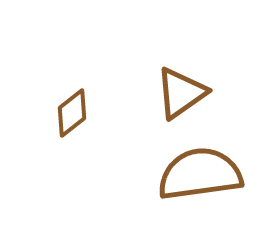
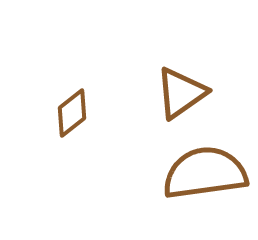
brown semicircle: moved 5 px right, 1 px up
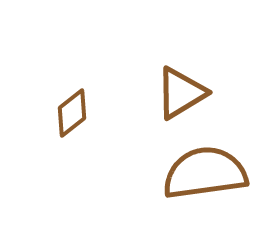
brown triangle: rotated 4 degrees clockwise
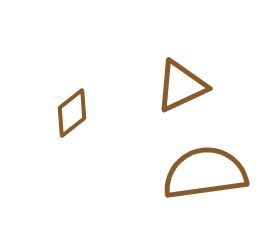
brown triangle: moved 7 px up; rotated 6 degrees clockwise
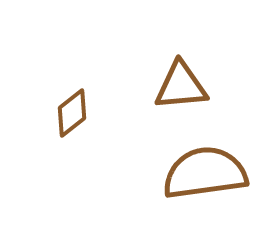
brown triangle: rotated 20 degrees clockwise
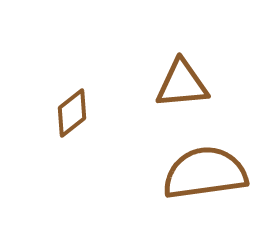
brown triangle: moved 1 px right, 2 px up
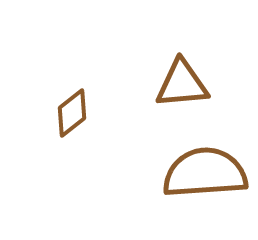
brown semicircle: rotated 4 degrees clockwise
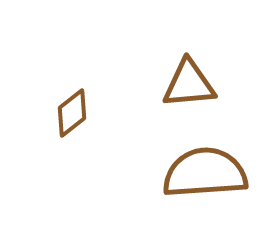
brown triangle: moved 7 px right
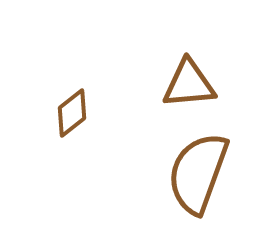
brown semicircle: moved 7 px left; rotated 66 degrees counterclockwise
